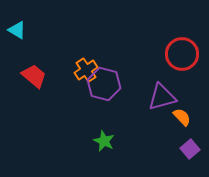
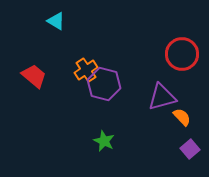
cyan triangle: moved 39 px right, 9 px up
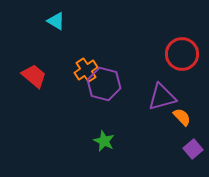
purple square: moved 3 px right
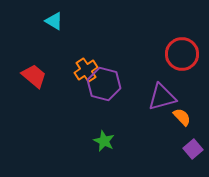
cyan triangle: moved 2 px left
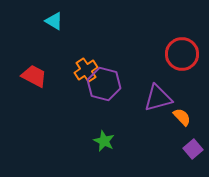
red trapezoid: rotated 12 degrees counterclockwise
purple triangle: moved 4 px left, 1 px down
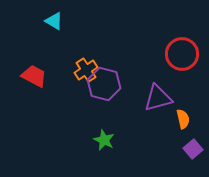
orange semicircle: moved 1 px right, 2 px down; rotated 30 degrees clockwise
green star: moved 1 px up
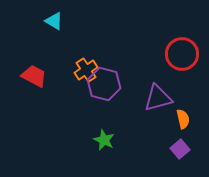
purple square: moved 13 px left
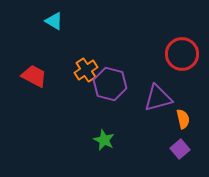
purple hexagon: moved 6 px right
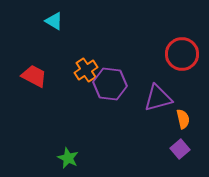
purple hexagon: rotated 8 degrees counterclockwise
green star: moved 36 px left, 18 px down
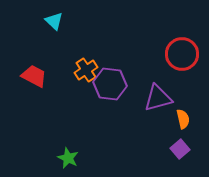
cyan triangle: rotated 12 degrees clockwise
